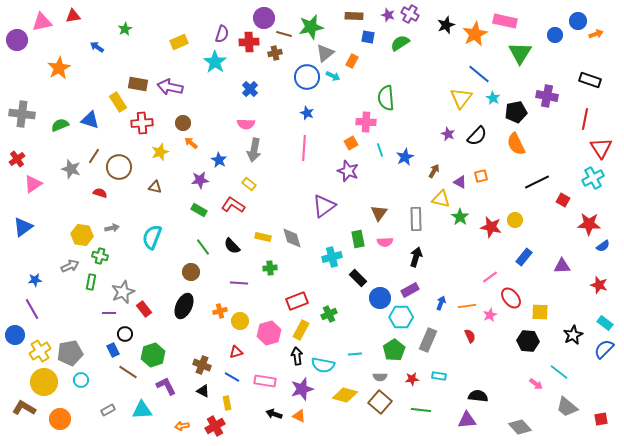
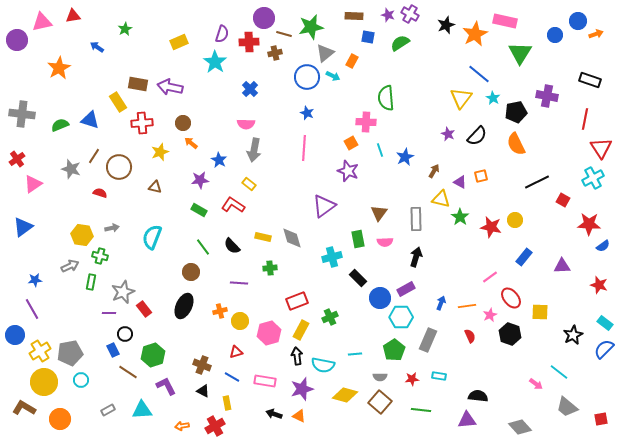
purple rectangle at (410, 290): moved 4 px left, 1 px up
green cross at (329, 314): moved 1 px right, 3 px down
black hexagon at (528, 341): moved 18 px left, 7 px up; rotated 15 degrees clockwise
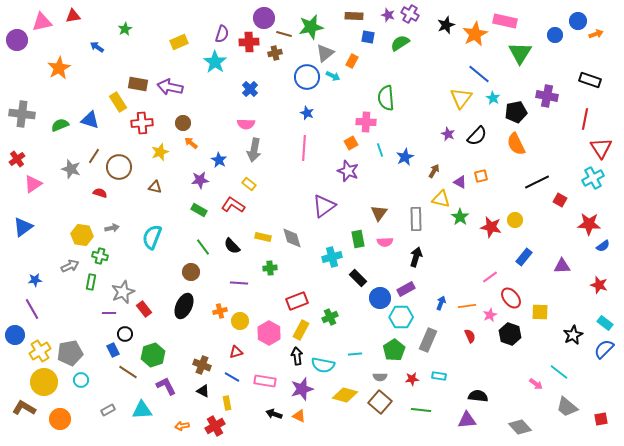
red square at (563, 200): moved 3 px left
pink hexagon at (269, 333): rotated 15 degrees counterclockwise
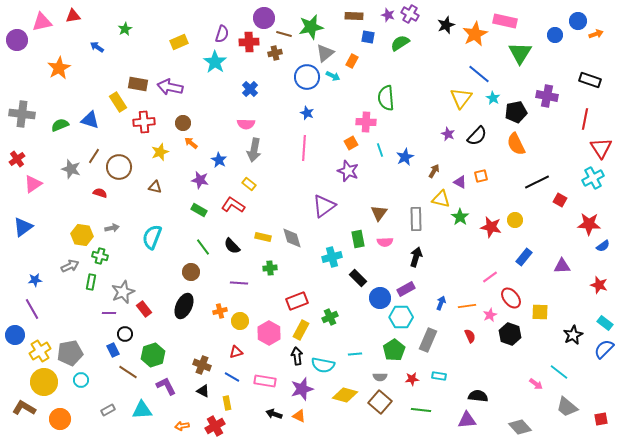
red cross at (142, 123): moved 2 px right, 1 px up
purple star at (200, 180): rotated 18 degrees clockwise
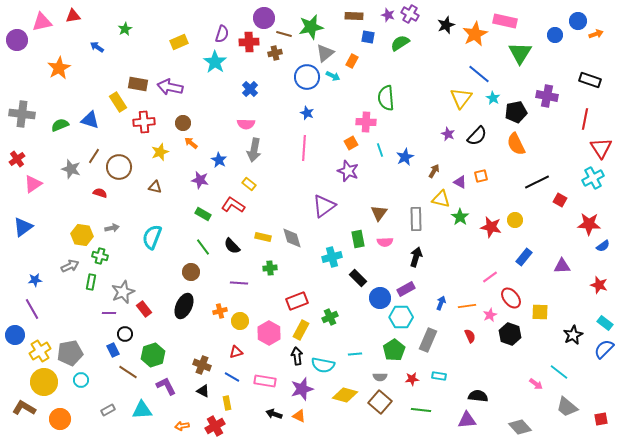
green rectangle at (199, 210): moved 4 px right, 4 px down
